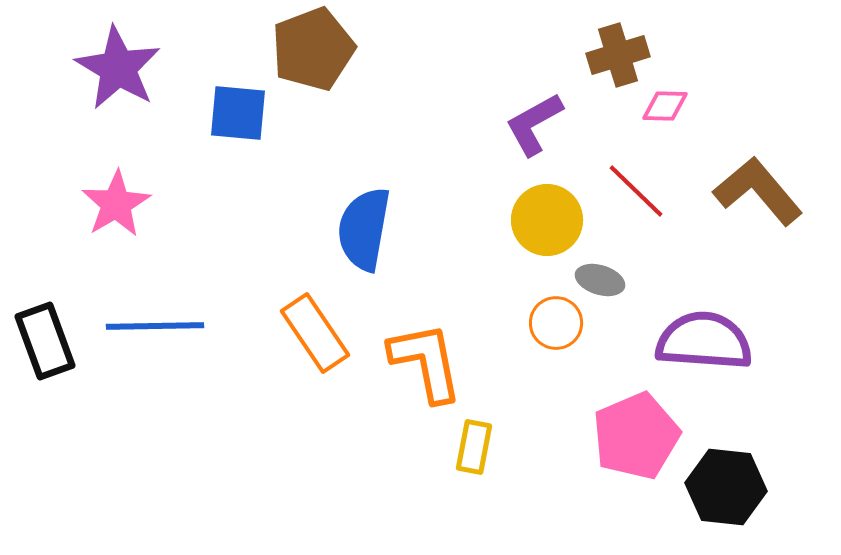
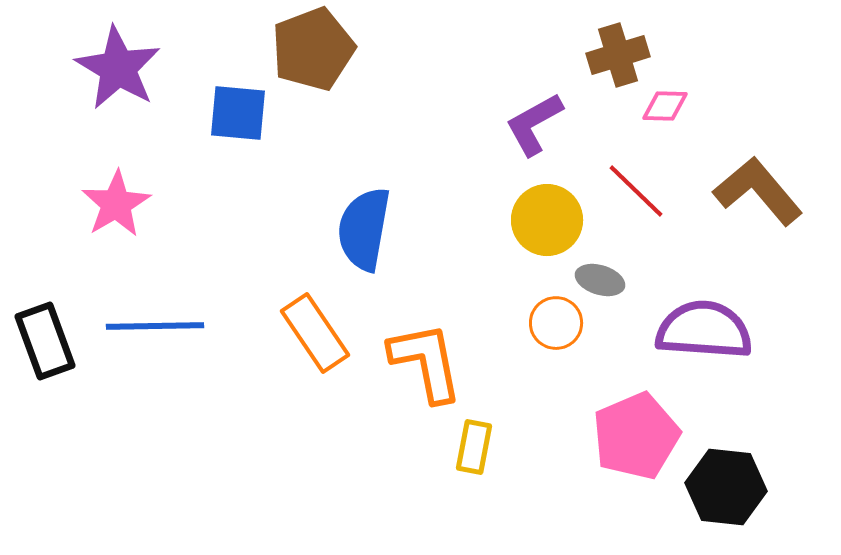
purple semicircle: moved 11 px up
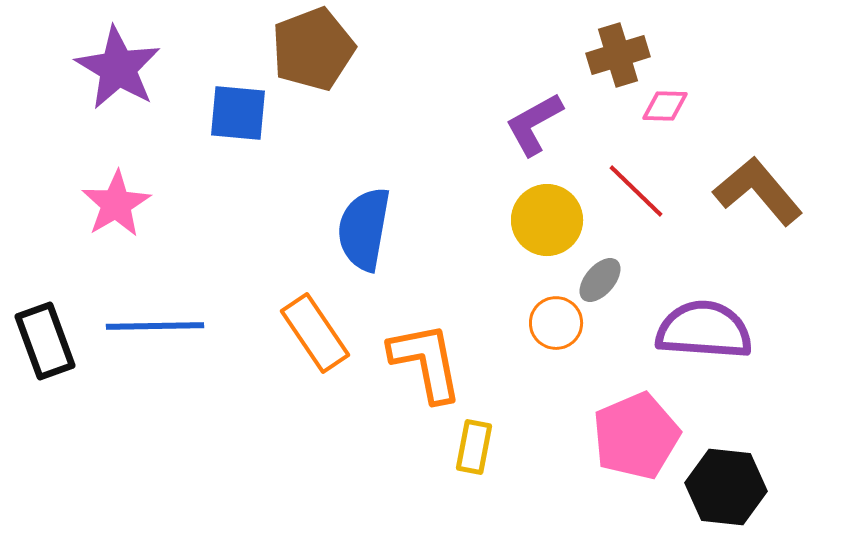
gray ellipse: rotated 66 degrees counterclockwise
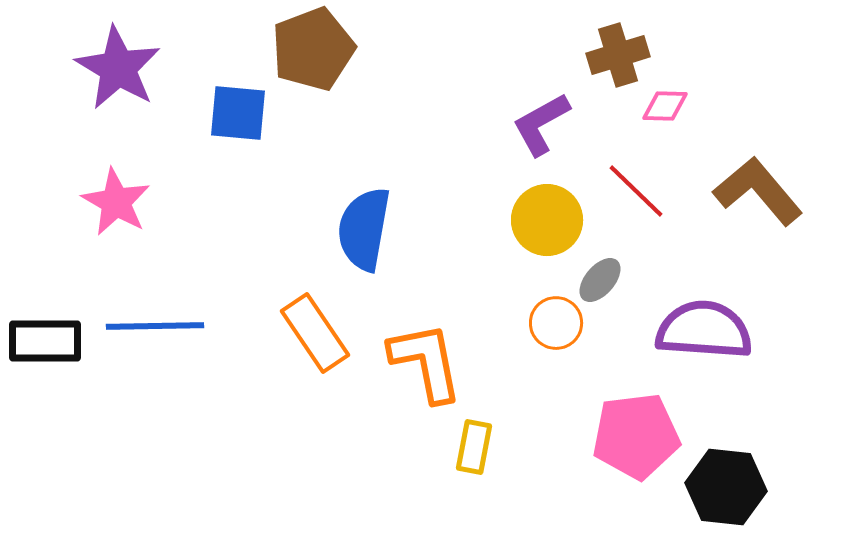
purple L-shape: moved 7 px right
pink star: moved 2 px up; rotated 12 degrees counterclockwise
black rectangle: rotated 70 degrees counterclockwise
pink pentagon: rotated 16 degrees clockwise
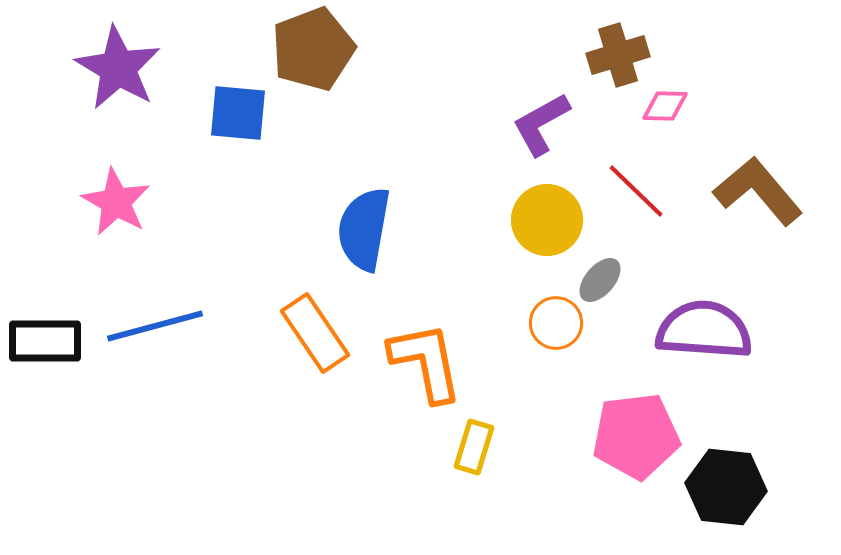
blue line: rotated 14 degrees counterclockwise
yellow rectangle: rotated 6 degrees clockwise
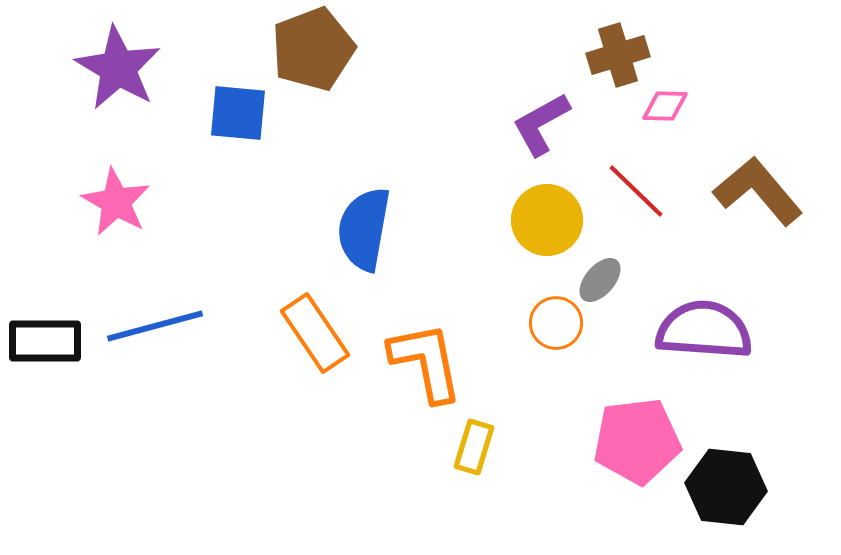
pink pentagon: moved 1 px right, 5 px down
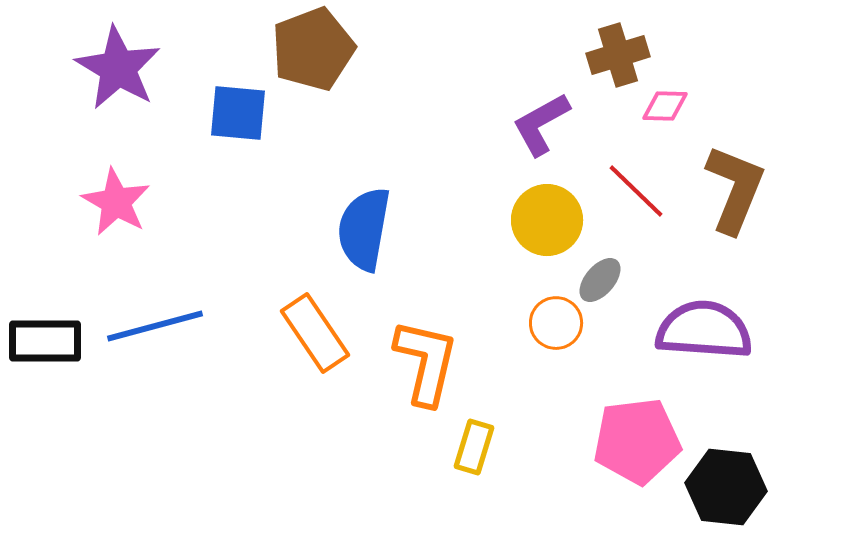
brown L-shape: moved 23 px left, 2 px up; rotated 62 degrees clockwise
orange L-shape: rotated 24 degrees clockwise
